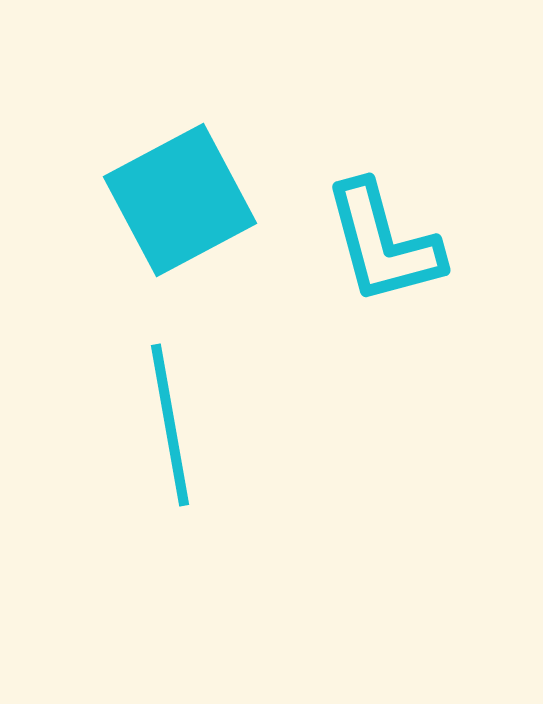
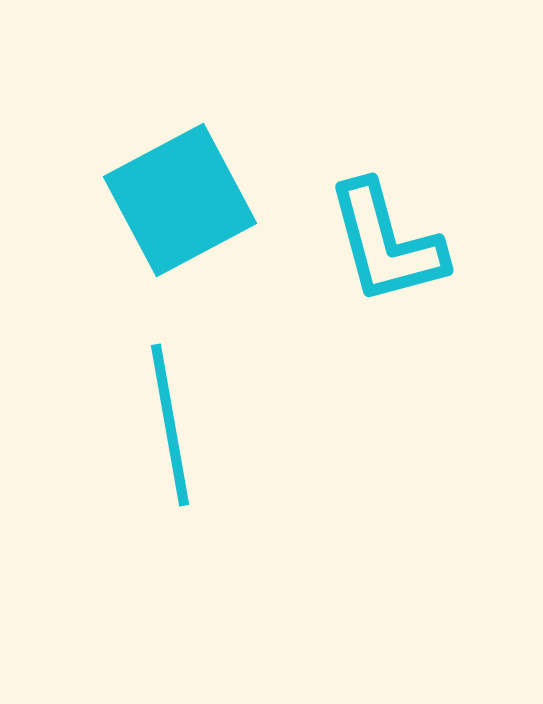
cyan L-shape: moved 3 px right
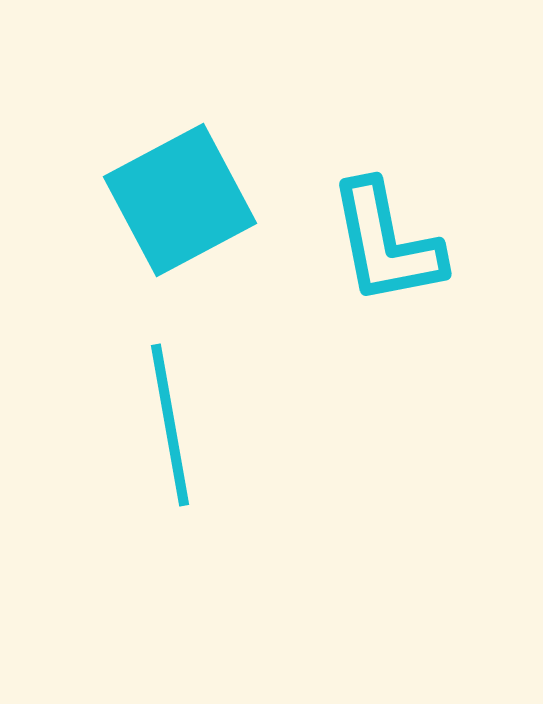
cyan L-shape: rotated 4 degrees clockwise
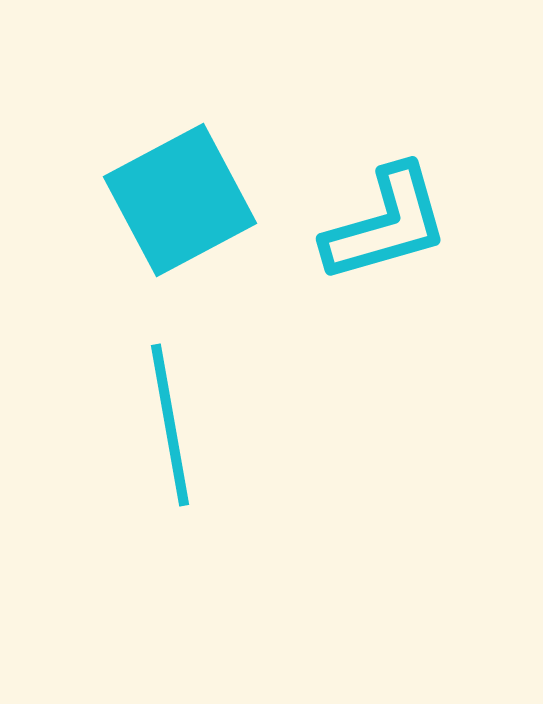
cyan L-shape: moved 19 px up; rotated 95 degrees counterclockwise
